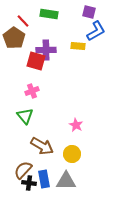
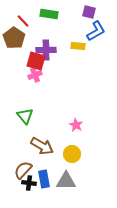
pink cross: moved 3 px right, 16 px up
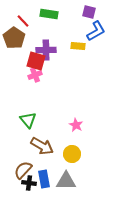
green triangle: moved 3 px right, 4 px down
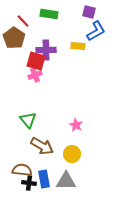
brown semicircle: moved 1 px left; rotated 54 degrees clockwise
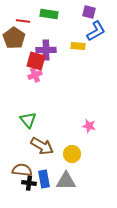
red line: rotated 40 degrees counterclockwise
pink star: moved 13 px right, 1 px down; rotated 16 degrees counterclockwise
